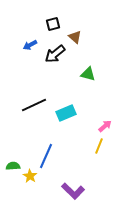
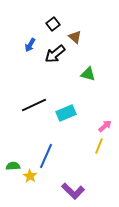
black square: rotated 24 degrees counterclockwise
blue arrow: rotated 32 degrees counterclockwise
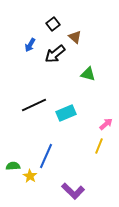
pink arrow: moved 1 px right, 2 px up
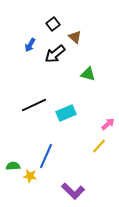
pink arrow: moved 2 px right
yellow line: rotated 21 degrees clockwise
yellow star: rotated 24 degrees counterclockwise
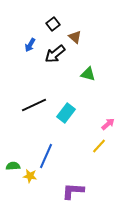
cyan rectangle: rotated 30 degrees counterclockwise
purple L-shape: rotated 140 degrees clockwise
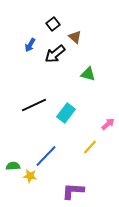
yellow line: moved 9 px left, 1 px down
blue line: rotated 20 degrees clockwise
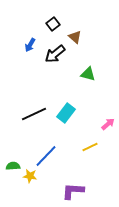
black line: moved 9 px down
yellow line: rotated 21 degrees clockwise
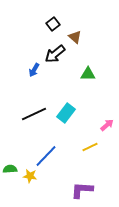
blue arrow: moved 4 px right, 25 px down
green triangle: rotated 14 degrees counterclockwise
pink arrow: moved 1 px left, 1 px down
green semicircle: moved 3 px left, 3 px down
purple L-shape: moved 9 px right, 1 px up
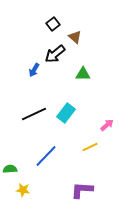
green triangle: moved 5 px left
yellow star: moved 7 px left, 14 px down
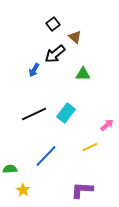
yellow star: rotated 24 degrees clockwise
